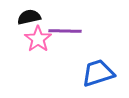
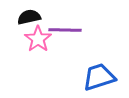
purple line: moved 1 px up
blue trapezoid: moved 1 px right, 4 px down
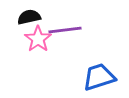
purple line: rotated 8 degrees counterclockwise
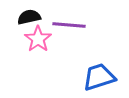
purple line: moved 4 px right, 5 px up; rotated 12 degrees clockwise
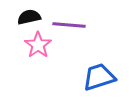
pink star: moved 6 px down
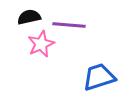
pink star: moved 3 px right, 1 px up; rotated 12 degrees clockwise
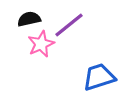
black semicircle: moved 2 px down
purple line: rotated 44 degrees counterclockwise
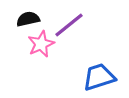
black semicircle: moved 1 px left
